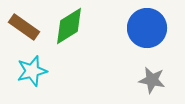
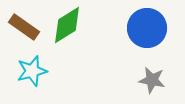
green diamond: moved 2 px left, 1 px up
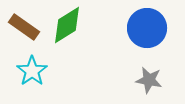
cyan star: rotated 20 degrees counterclockwise
gray star: moved 3 px left
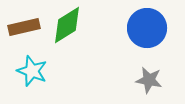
brown rectangle: rotated 48 degrees counterclockwise
cyan star: rotated 16 degrees counterclockwise
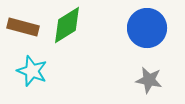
brown rectangle: moved 1 px left; rotated 28 degrees clockwise
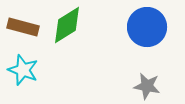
blue circle: moved 1 px up
cyan star: moved 9 px left, 1 px up
gray star: moved 2 px left, 6 px down
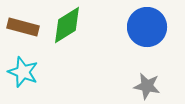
cyan star: moved 2 px down
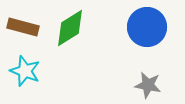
green diamond: moved 3 px right, 3 px down
cyan star: moved 2 px right, 1 px up
gray star: moved 1 px right, 1 px up
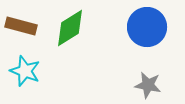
brown rectangle: moved 2 px left, 1 px up
